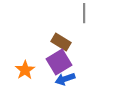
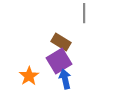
purple square: moved 1 px up
orange star: moved 4 px right, 6 px down
blue arrow: rotated 96 degrees clockwise
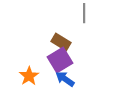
purple square: moved 1 px right, 1 px up
blue arrow: rotated 42 degrees counterclockwise
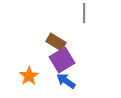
brown rectangle: moved 5 px left
purple square: moved 2 px right
blue arrow: moved 1 px right, 2 px down
